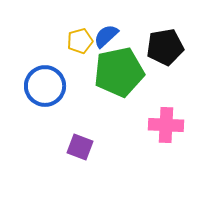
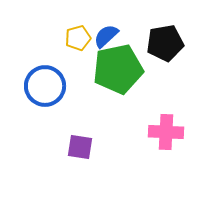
yellow pentagon: moved 2 px left, 3 px up
black pentagon: moved 4 px up
green pentagon: moved 1 px left, 3 px up
pink cross: moved 7 px down
purple square: rotated 12 degrees counterclockwise
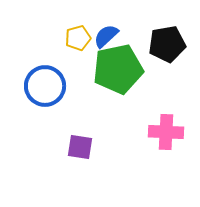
black pentagon: moved 2 px right, 1 px down
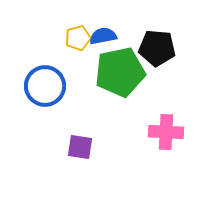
blue semicircle: moved 3 px left; rotated 32 degrees clockwise
black pentagon: moved 10 px left, 4 px down; rotated 15 degrees clockwise
green pentagon: moved 2 px right, 3 px down
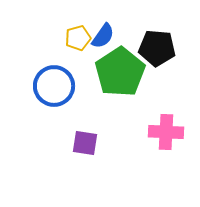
blue semicircle: rotated 136 degrees clockwise
green pentagon: rotated 21 degrees counterclockwise
blue circle: moved 9 px right
purple square: moved 5 px right, 4 px up
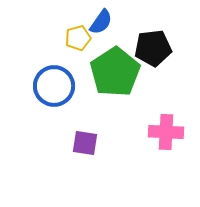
blue semicircle: moved 2 px left, 14 px up
black pentagon: moved 4 px left; rotated 12 degrees counterclockwise
green pentagon: moved 5 px left
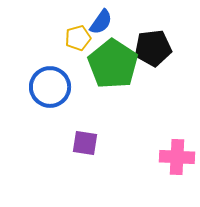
green pentagon: moved 2 px left, 8 px up; rotated 6 degrees counterclockwise
blue circle: moved 4 px left, 1 px down
pink cross: moved 11 px right, 25 px down
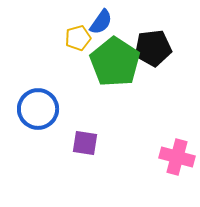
green pentagon: moved 2 px right, 2 px up
blue circle: moved 12 px left, 22 px down
pink cross: rotated 12 degrees clockwise
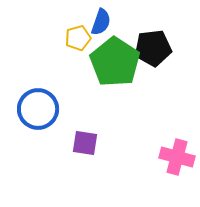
blue semicircle: rotated 16 degrees counterclockwise
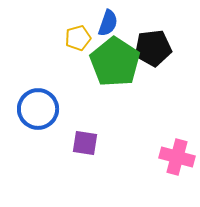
blue semicircle: moved 7 px right, 1 px down
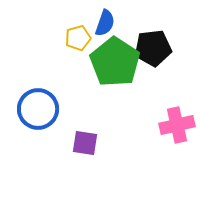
blue semicircle: moved 3 px left
pink cross: moved 32 px up; rotated 28 degrees counterclockwise
